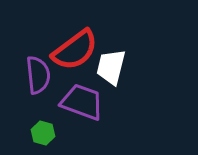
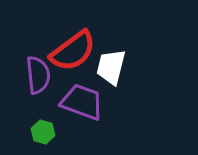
red semicircle: moved 2 px left, 1 px down
green hexagon: moved 1 px up
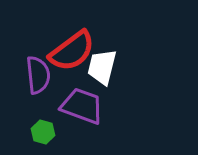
red semicircle: moved 1 px left
white trapezoid: moved 9 px left
purple trapezoid: moved 4 px down
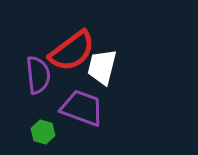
purple trapezoid: moved 2 px down
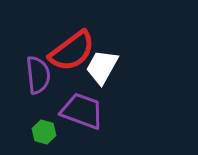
white trapezoid: rotated 15 degrees clockwise
purple trapezoid: moved 3 px down
green hexagon: moved 1 px right
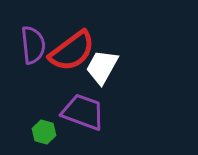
purple semicircle: moved 5 px left, 30 px up
purple trapezoid: moved 1 px right, 1 px down
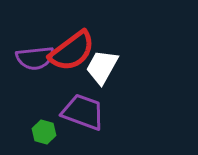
purple semicircle: moved 2 px right, 13 px down; rotated 90 degrees clockwise
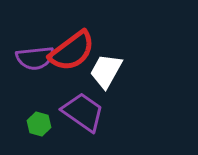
white trapezoid: moved 4 px right, 4 px down
purple trapezoid: rotated 15 degrees clockwise
green hexagon: moved 5 px left, 8 px up
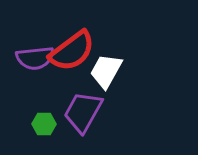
purple trapezoid: rotated 96 degrees counterclockwise
green hexagon: moved 5 px right; rotated 15 degrees counterclockwise
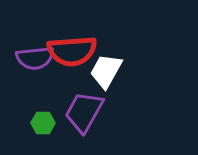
red semicircle: rotated 33 degrees clockwise
purple trapezoid: moved 1 px right
green hexagon: moved 1 px left, 1 px up
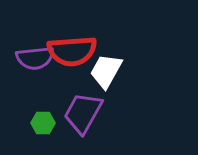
purple trapezoid: moved 1 px left, 1 px down
